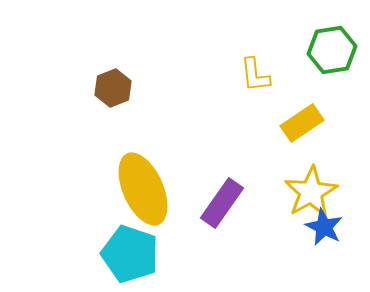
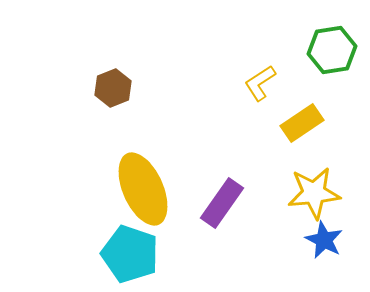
yellow L-shape: moved 5 px right, 8 px down; rotated 63 degrees clockwise
yellow star: moved 3 px right, 1 px down; rotated 24 degrees clockwise
blue star: moved 13 px down
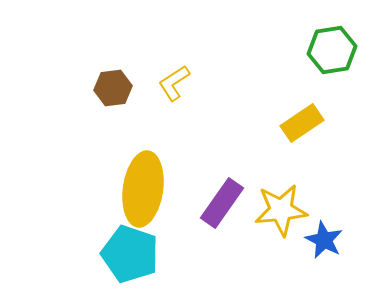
yellow L-shape: moved 86 px left
brown hexagon: rotated 15 degrees clockwise
yellow ellipse: rotated 32 degrees clockwise
yellow star: moved 33 px left, 17 px down
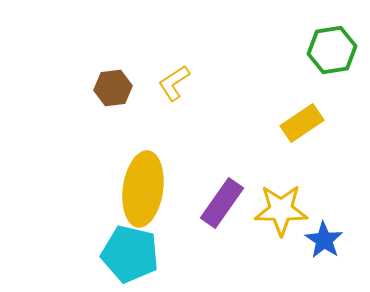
yellow star: rotated 6 degrees clockwise
blue star: rotated 6 degrees clockwise
cyan pentagon: rotated 6 degrees counterclockwise
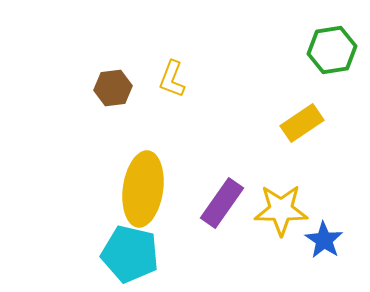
yellow L-shape: moved 2 px left, 4 px up; rotated 36 degrees counterclockwise
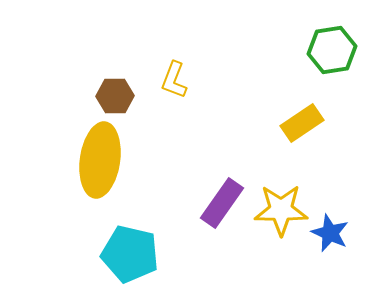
yellow L-shape: moved 2 px right, 1 px down
brown hexagon: moved 2 px right, 8 px down; rotated 6 degrees clockwise
yellow ellipse: moved 43 px left, 29 px up
blue star: moved 6 px right, 7 px up; rotated 9 degrees counterclockwise
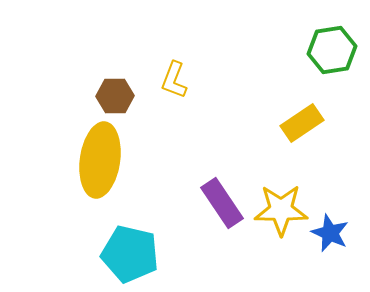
purple rectangle: rotated 69 degrees counterclockwise
